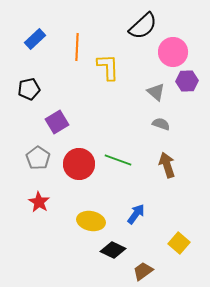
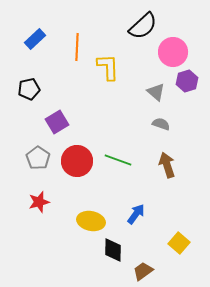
purple hexagon: rotated 15 degrees counterclockwise
red circle: moved 2 px left, 3 px up
red star: rotated 25 degrees clockwise
black diamond: rotated 65 degrees clockwise
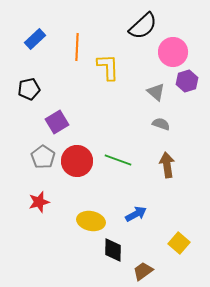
gray pentagon: moved 5 px right, 1 px up
brown arrow: rotated 10 degrees clockwise
blue arrow: rotated 25 degrees clockwise
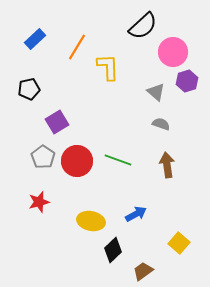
orange line: rotated 28 degrees clockwise
black diamond: rotated 45 degrees clockwise
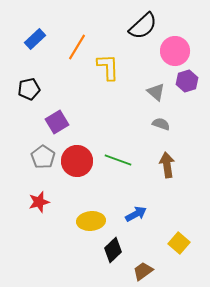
pink circle: moved 2 px right, 1 px up
yellow ellipse: rotated 16 degrees counterclockwise
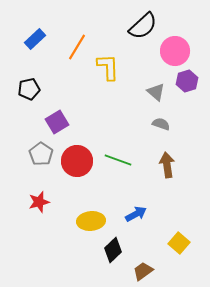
gray pentagon: moved 2 px left, 3 px up
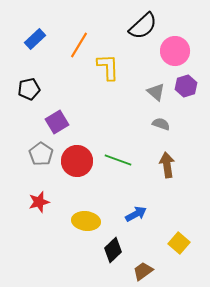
orange line: moved 2 px right, 2 px up
purple hexagon: moved 1 px left, 5 px down
yellow ellipse: moved 5 px left; rotated 12 degrees clockwise
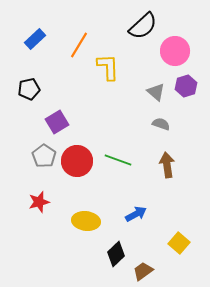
gray pentagon: moved 3 px right, 2 px down
black diamond: moved 3 px right, 4 px down
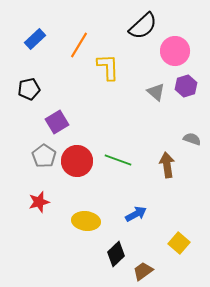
gray semicircle: moved 31 px right, 15 px down
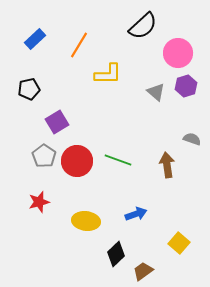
pink circle: moved 3 px right, 2 px down
yellow L-shape: moved 7 px down; rotated 92 degrees clockwise
blue arrow: rotated 10 degrees clockwise
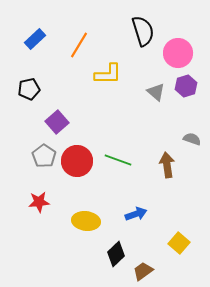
black semicircle: moved 5 px down; rotated 64 degrees counterclockwise
purple square: rotated 10 degrees counterclockwise
red star: rotated 10 degrees clockwise
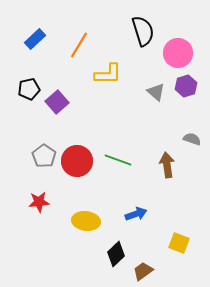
purple square: moved 20 px up
yellow square: rotated 20 degrees counterclockwise
